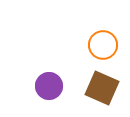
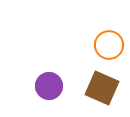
orange circle: moved 6 px right
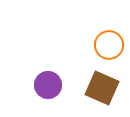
purple circle: moved 1 px left, 1 px up
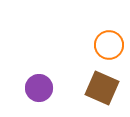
purple circle: moved 9 px left, 3 px down
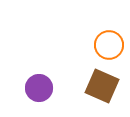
brown square: moved 2 px up
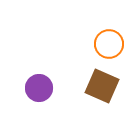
orange circle: moved 1 px up
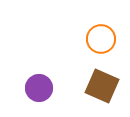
orange circle: moved 8 px left, 5 px up
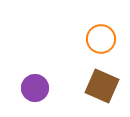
purple circle: moved 4 px left
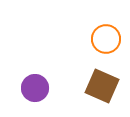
orange circle: moved 5 px right
